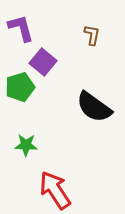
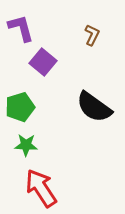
brown L-shape: rotated 15 degrees clockwise
green pentagon: moved 20 px down
red arrow: moved 14 px left, 2 px up
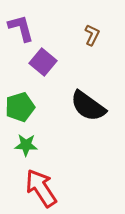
black semicircle: moved 6 px left, 1 px up
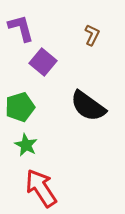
green star: rotated 25 degrees clockwise
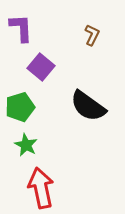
purple L-shape: rotated 12 degrees clockwise
purple square: moved 2 px left, 5 px down
red arrow: rotated 21 degrees clockwise
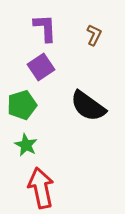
purple L-shape: moved 24 px right
brown L-shape: moved 2 px right
purple square: rotated 16 degrees clockwise
green pentagon: moved 2 px right, 2 px up
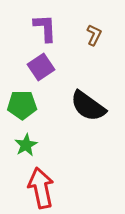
green pentagon: rotated 16 degrees clockwise
green star: rotated 15 degrees clockwise
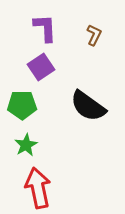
red arrow: moved 3 px left
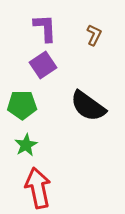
purple square: moved 2 px right, 2 px up
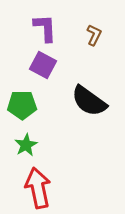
purple square: rotated 28 degrees counterclockwise
black semicircle: moved 1 px right, 5 px up
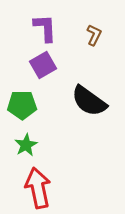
purple square: rotated 32 degrees clockwise
